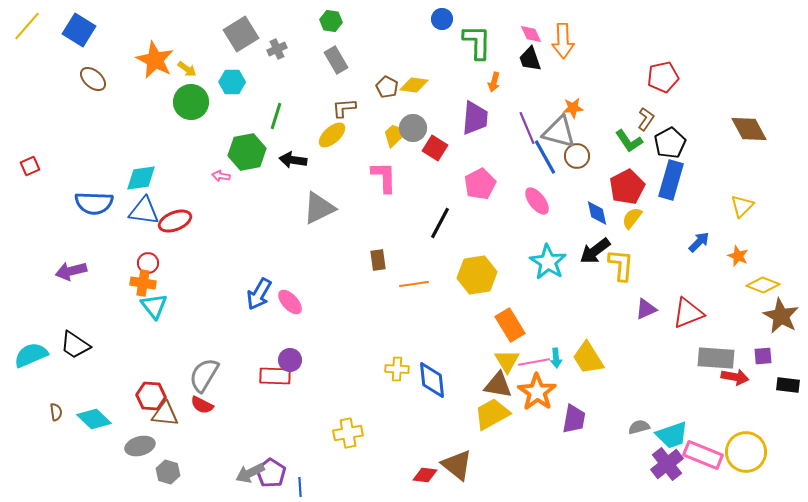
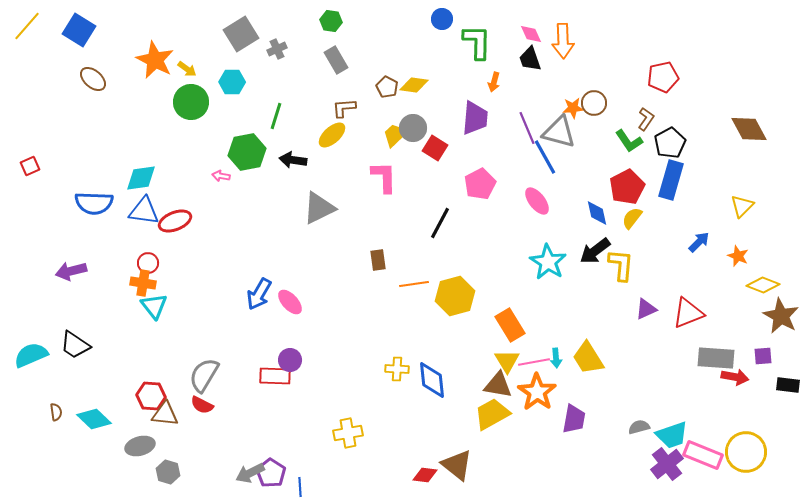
brown circle at (577, 156): moved 17 px right, 53 px up
yellow hexagon at (477, 275): moved 22 px left, 21 px down; rotated 6 degrees counterclockwise
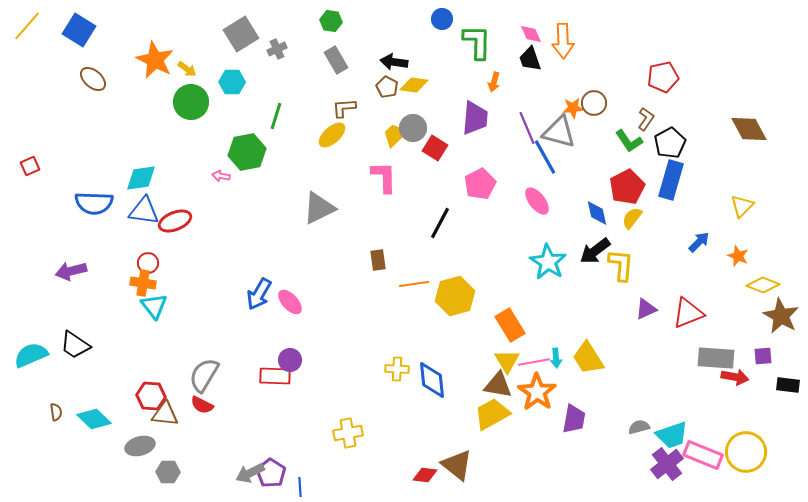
black arrow at (293, 160): moved 101 px right, 98 px up
gray hexagon at (168, 472): rotated 15 degrees counterclockwise
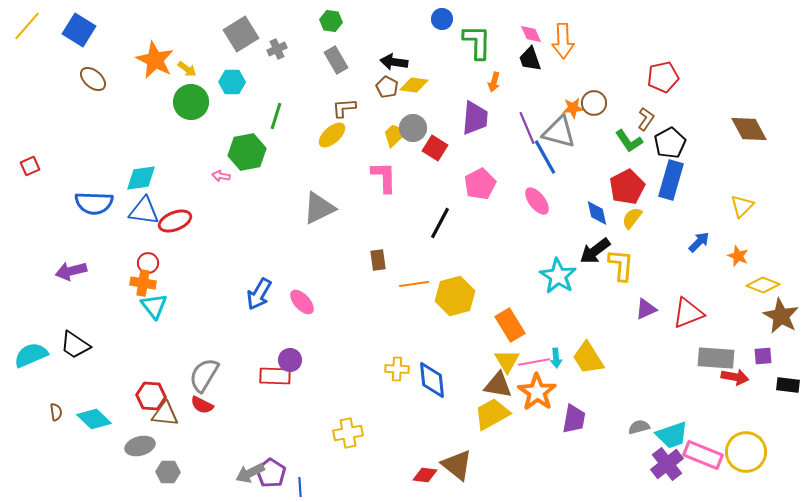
cyan star at (548, 262): moved 10 px right, 14 px down
pink ellipse at (290, 302): moved 12 px right
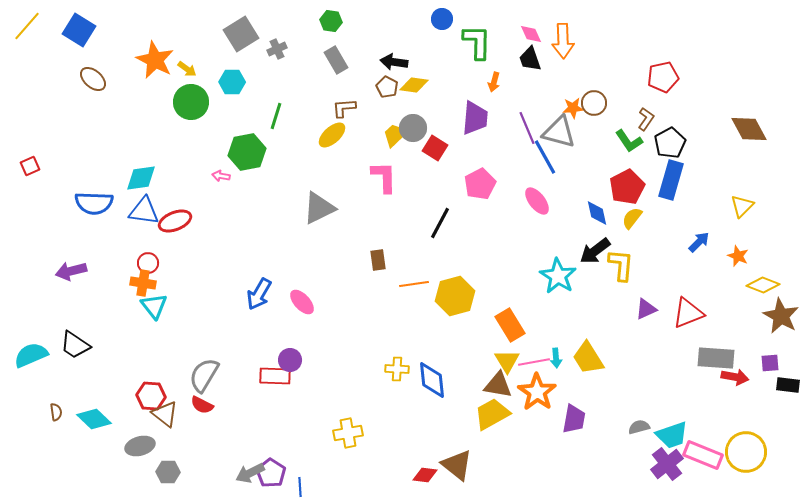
purple square at (763, 356): moved 7 px right, 7 px down
brown triangle at (165, 414): rotated 32 degrees clockwise
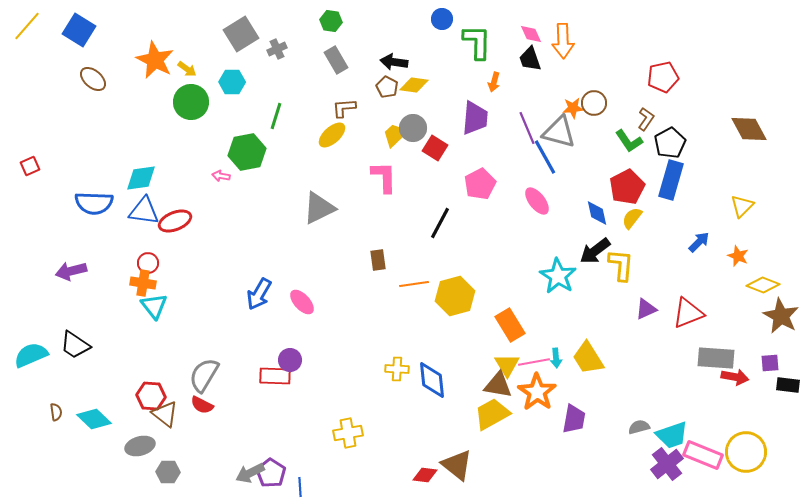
yellow triangle at (507, 361): moved 4 px down
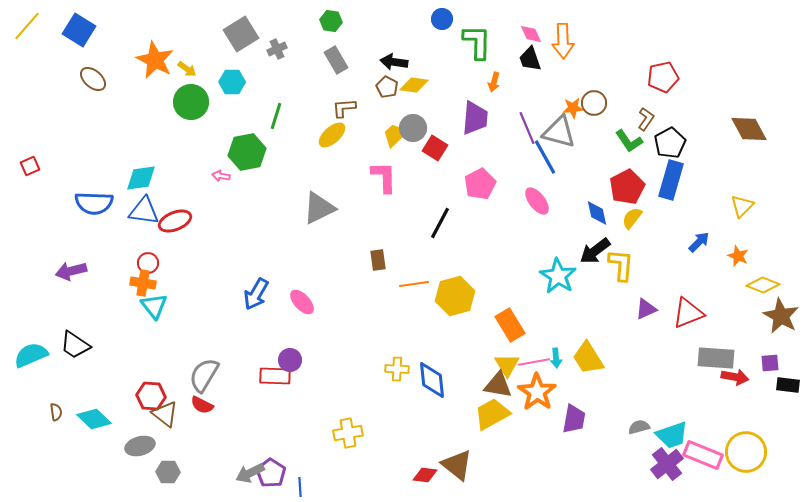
blue arrow at (259, 294): moved 3 px left
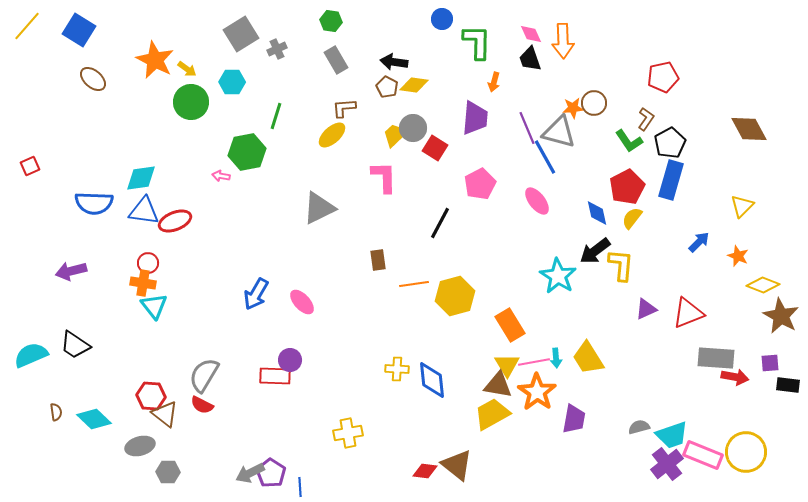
red diamond at (425, 475): moved 4 px up
